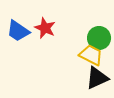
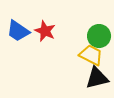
red star: moved 3 px down
green circle: moved 2 px up
black triangle: rotated 10 degrees clockwise
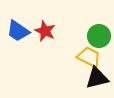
yellow trapezoid: moved 2 px left, 2 px down
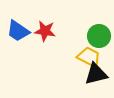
red star: rotated 15 degrees counterclockwise
black triangle: moved 1 px left, 4 px up
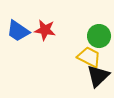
red star: moved 1 px up
black triangle: moved 2 px right, 2 px down; rotated 30 degrees counterclockwise
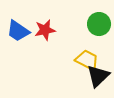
red star: rotated 20 degrees counterclockwise
green circle: moved 12 px up
yellow trapezoid: moved 2 px left, 3 px down
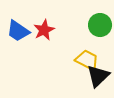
green circle: moved 1 px right, 1 px down
red star: moved 1 px left; rotated 15 degrees counterclockwise
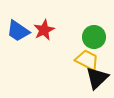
green circle: moved 6 px left, 12 px down
black triangle: moved 1 px left, 2 px down
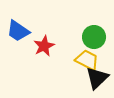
red star: moved 16 px down
